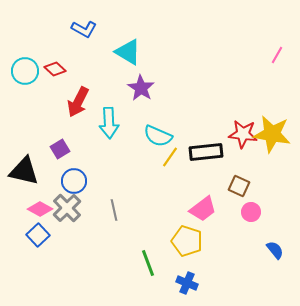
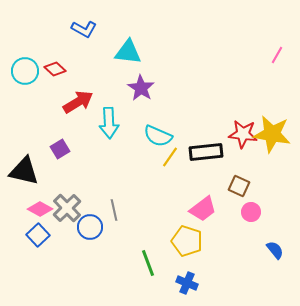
cyan triangle: rotated 24 degrees counterclockwise
red arrow: rotated 148 degrees counterclockwise
blue circle: moved 16 px right, 46 px down
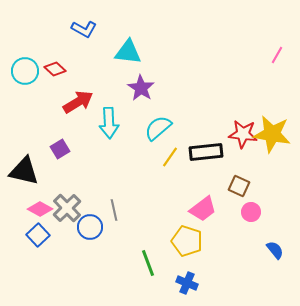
cyan semicircle: moved 8 px up; rotated 116 degrees clockwise
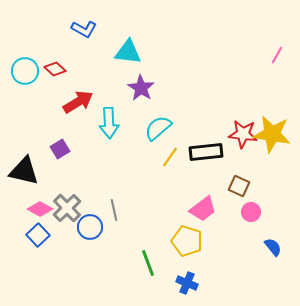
blue semicircle: moved 2 px left, 3 px up
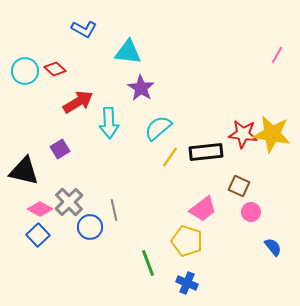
gray cross: moved 2 px right, 6 px up
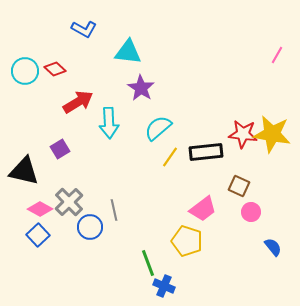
blue cross: moved 23 px left, 3 px down
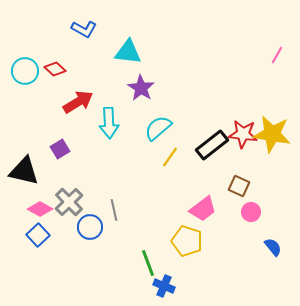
black rectangle: moved 6 px right, 7 px up; rotated 32 degrees counterclockwise
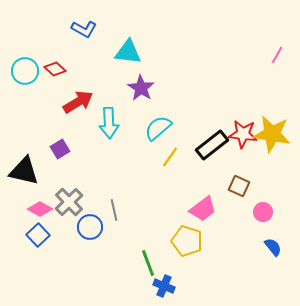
pink circle: moved 12 px right
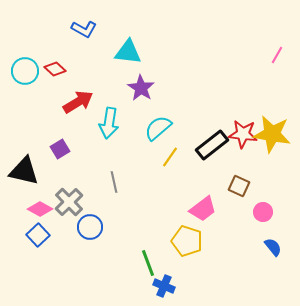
cyan arrow: rotated 12 degrees clockwise
gray line: moved 28 px up
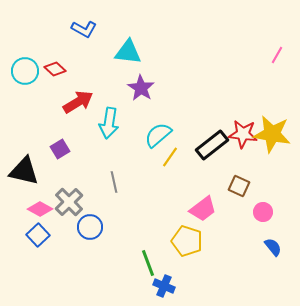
cyan semicircle: moved 7 px down
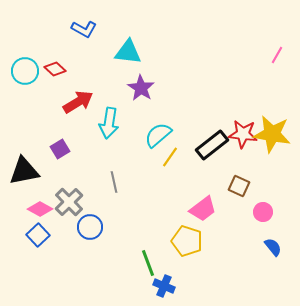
black triangle: rotated 24 degrees counterclockwise
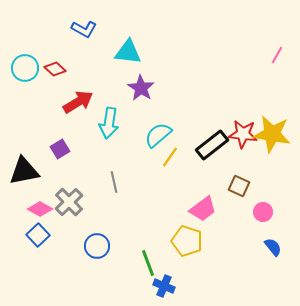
cyan circle: moved 3 px up
blue circle: moved 7 px right, 19 px down
